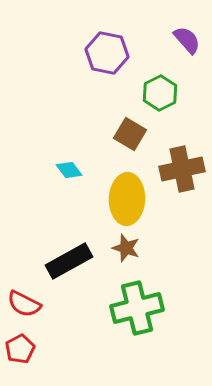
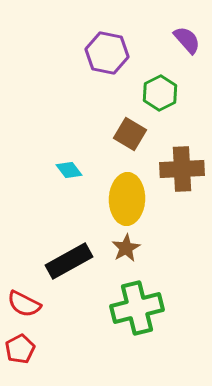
brown cross: rotated 9 degrees clockwise
brown star: rotated 24 degrees clockwise
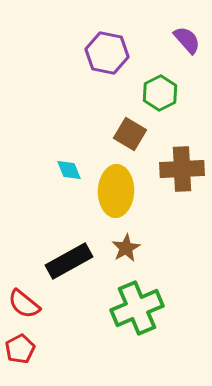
cyan diamond: rotated 16 degrees clockwise
yellow ellipse: moved 11 px left, 8 px up
red semicircle: rotated 12 degrees clockwise
green cross: rotated 9 degrees counterclockwise
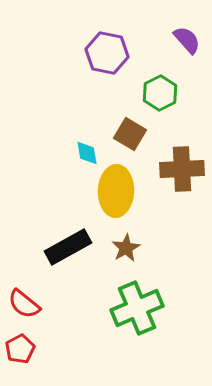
cyan diamond: moved 18 px right, 17 px up; rotated 12 degrees clockwise
black rectangle: moved 1 px left, 14 px up
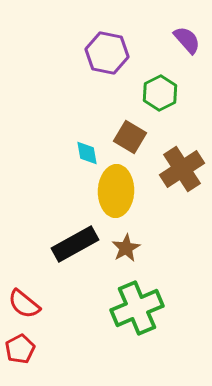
brown square: moved 3 px down
brown cross: rotated 30 degrees counterclockwise
black rectangle: moved 7 px right, 3 px up
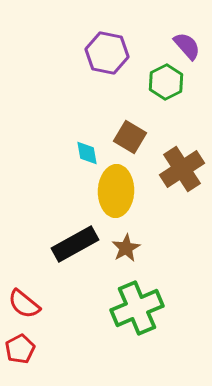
purple semicircle: moved 6 px down
green hexagon: moved 6 px right, 11 px up
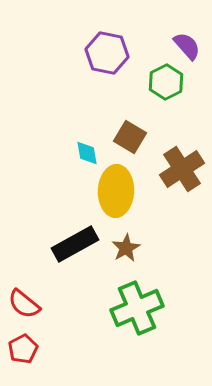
red pentagon: moved 3 px right
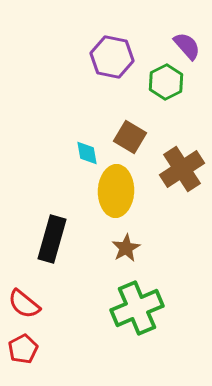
purple hexagon: moved 5 px right, 4 px down
black rectangle: moved 23 px left, 5 px up; rotated 45 degrees counterclockwise
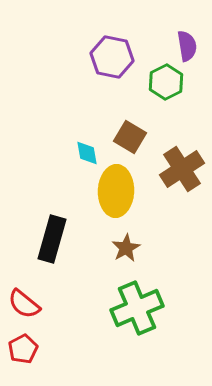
purple semicircle: rotated 32 degrees clockwise
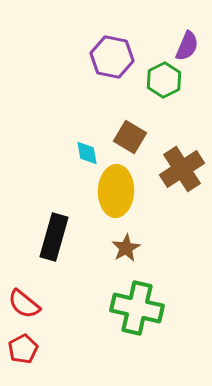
purple semicircle: rotated 32 degrees clockwise
green hexagon: moved 2 px left, 2 px up
black rectangle: moved 2 px right, 2 px up
green cross: rotated 36 degrees clockwise
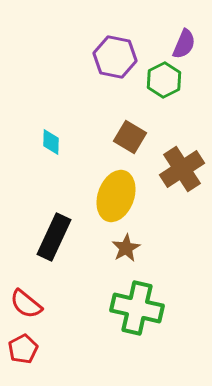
purple semicircle: moved 3 px left, 2 px up
purple hexagon: moved 3 px right
cyan diamond: moved 36 px left, 11 px up; rotated 12 degrees clockwise
yellow ellipse: moved 5 px down; rotated 18 degrees clockwise
black rectangle: rotated 9 degrees clockwise
red semicircle: moved 2 px right
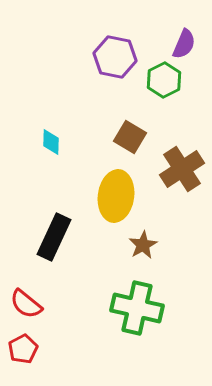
yellow ellipse: rotated 12 degrees counterclockwise
brown star: moved 17 px right, 3 px up
